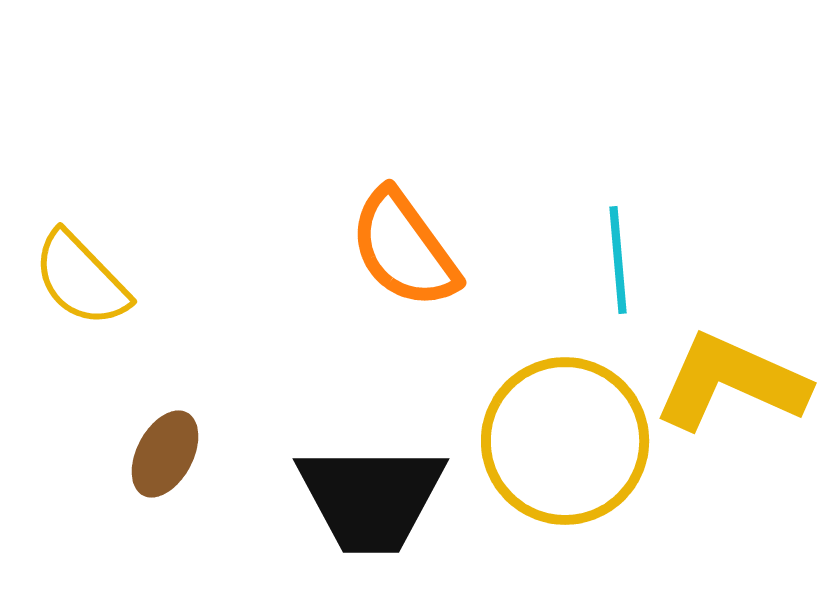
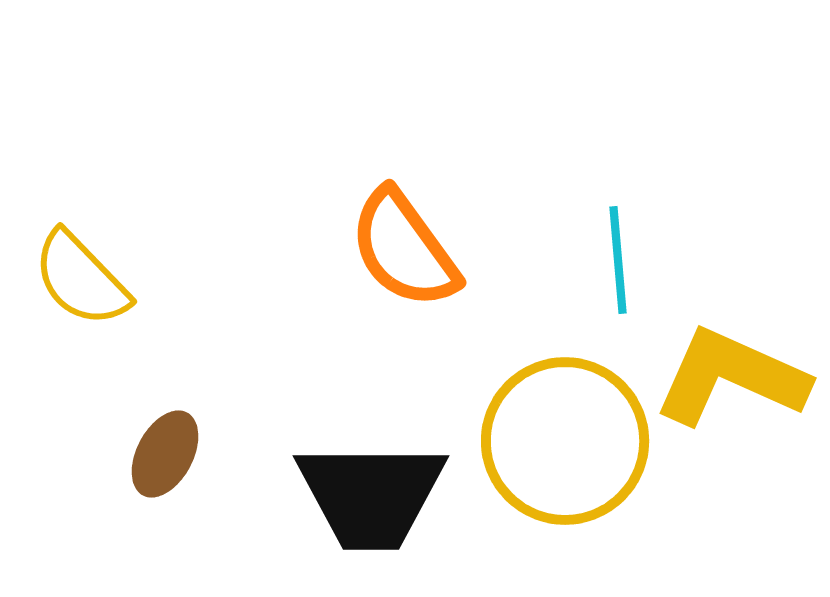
yellow L-shape: moved 5 px up
black trapezoid: moved 3 px up
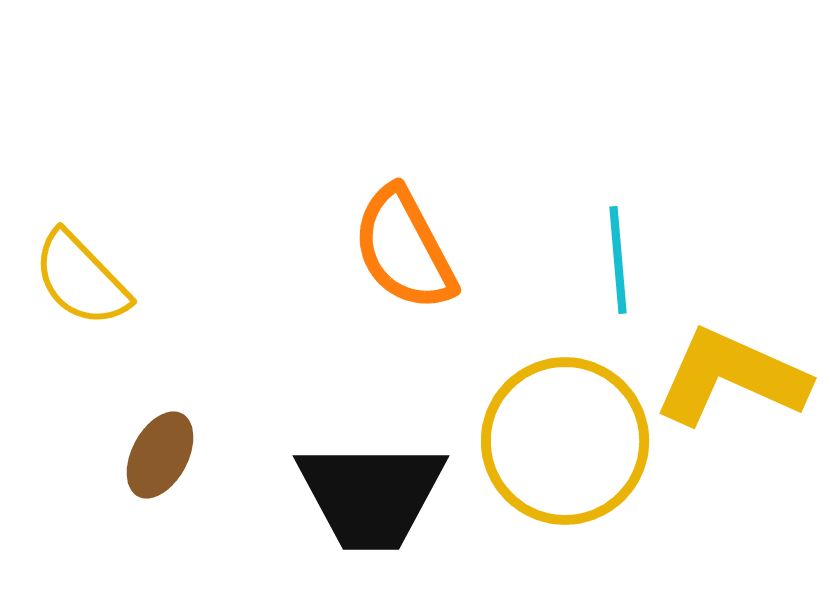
orange semicircle: rotated 8 degrees clockwise
brown ellipse: moved 5 px left, 1 px down
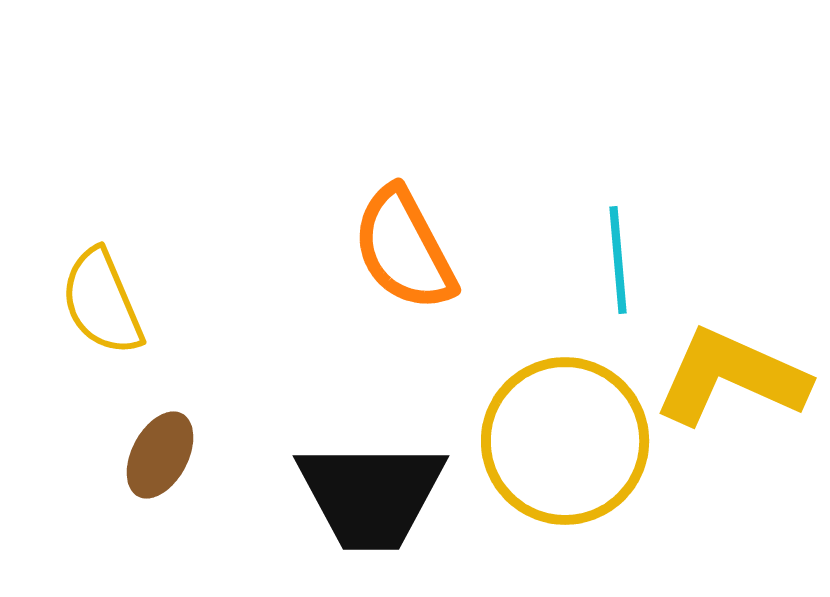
yellow semicircle: moved 21 px right, 23 px down; rotated 21 degrees clockwise
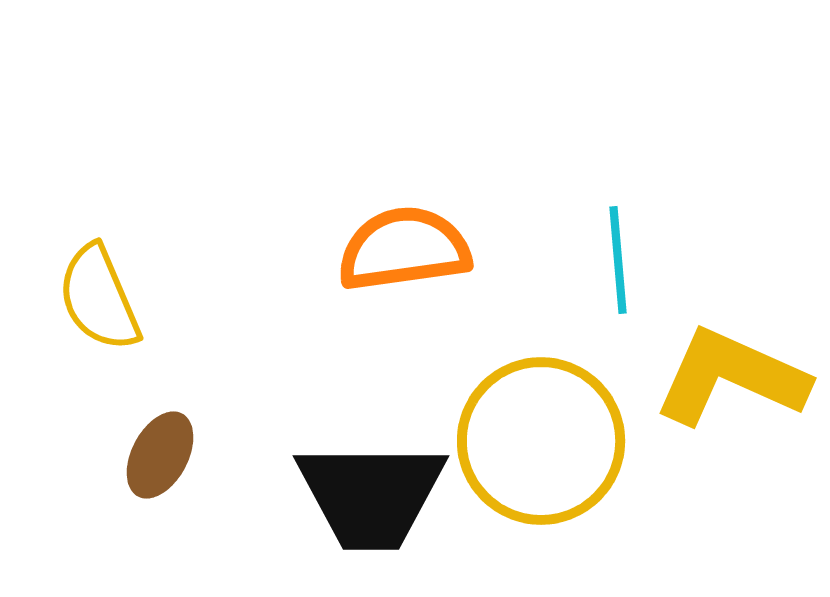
orange semicircle: rotated 110 degrees clockwise
yellow semicircle: moved 3 px left, 4 px up
yellow circle: moved 24 px left
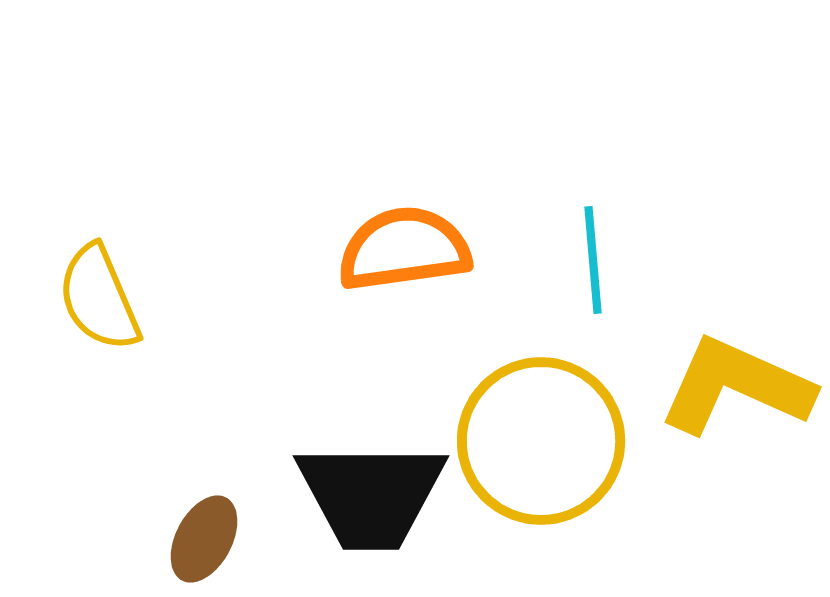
cyan line: moved 25 px left
yellow L-shape: moved 5 px right, 9 px down
brown ellipse: moved 44 px right, 84 px down
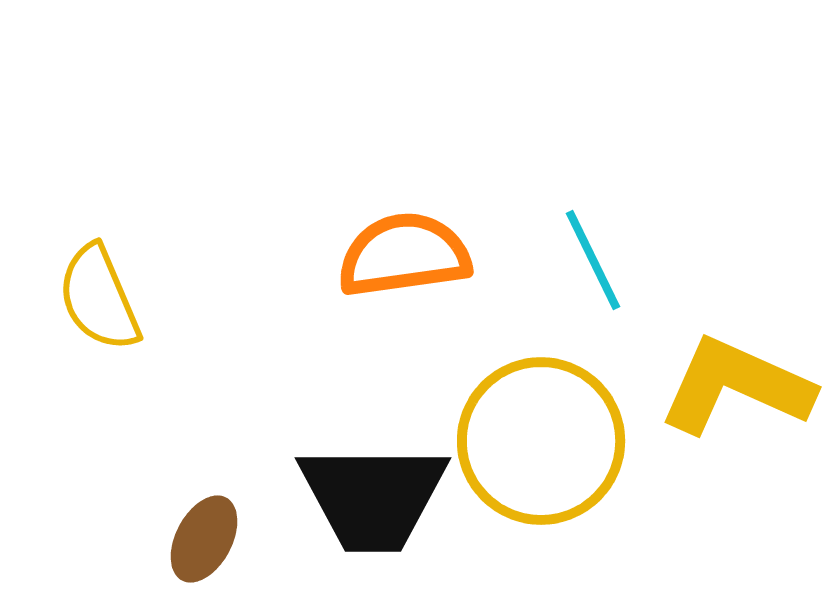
orange semicircle: moved 6 px down
cyan line: rotated 21 degrees counterclockwise
black trapezoid: moved 2 px right, 2 px down
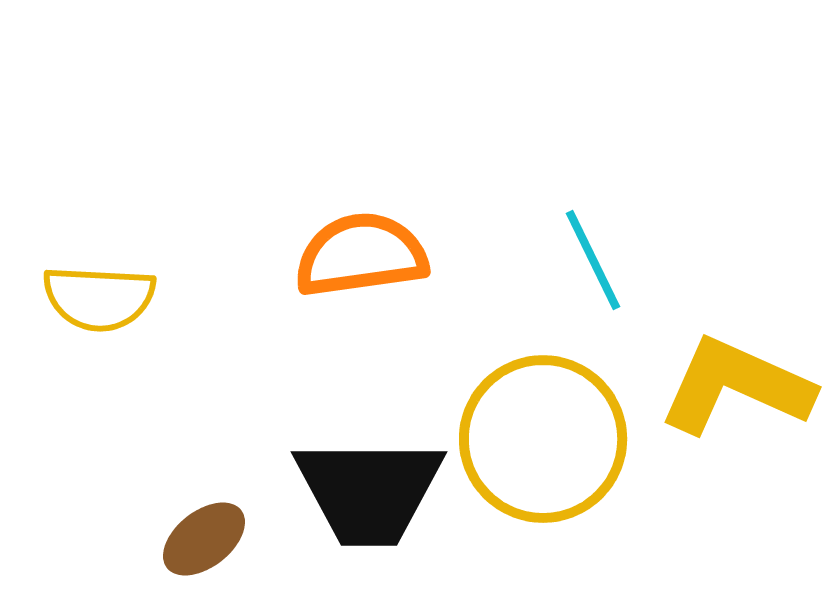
orange semicircle: moved 43 px left
yellow semicircle: rotated 64 degrees counterclockwise
yellow circle: moved 2 px right, 2 px up
black trapezoid: moved 4 px left, 6 px up
brown ellipse: rotated 24 degrees clockwise
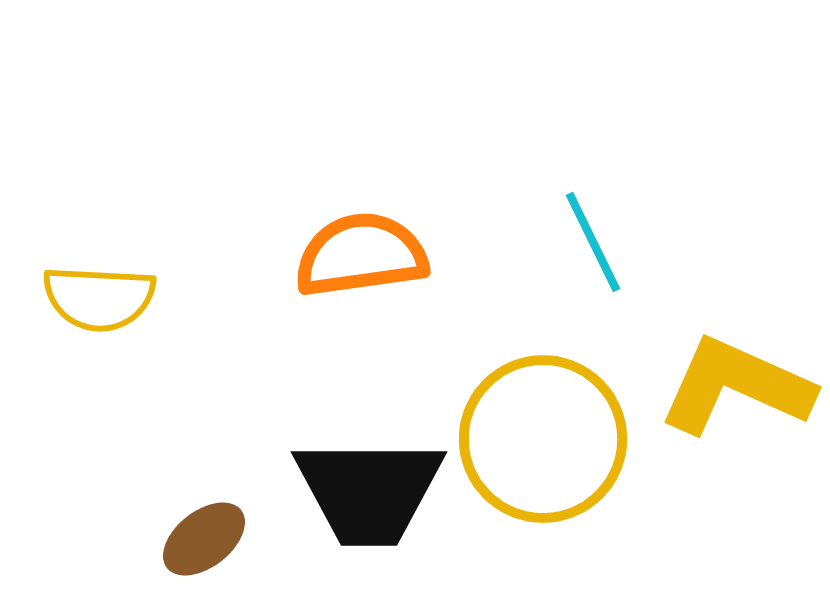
cyan line: moved 18 px up
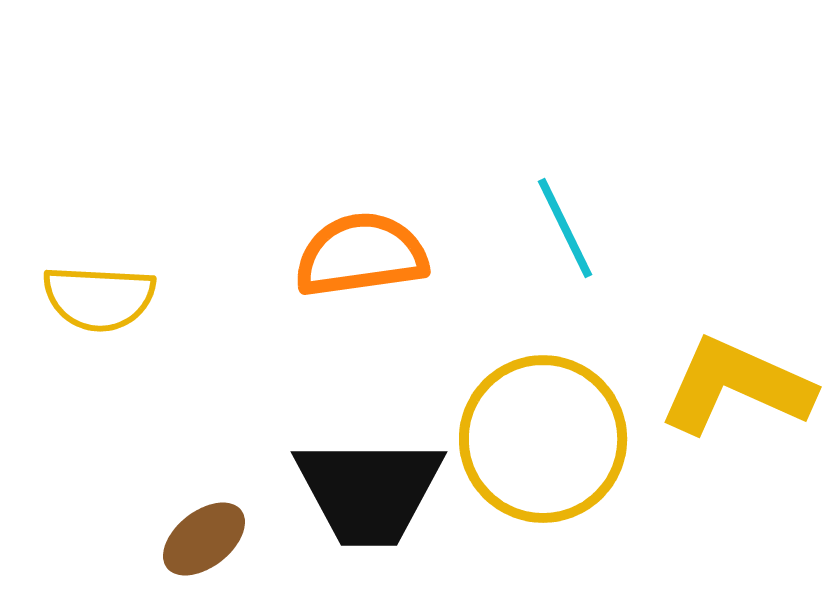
cyan line: moved 28 px left, 14 px up
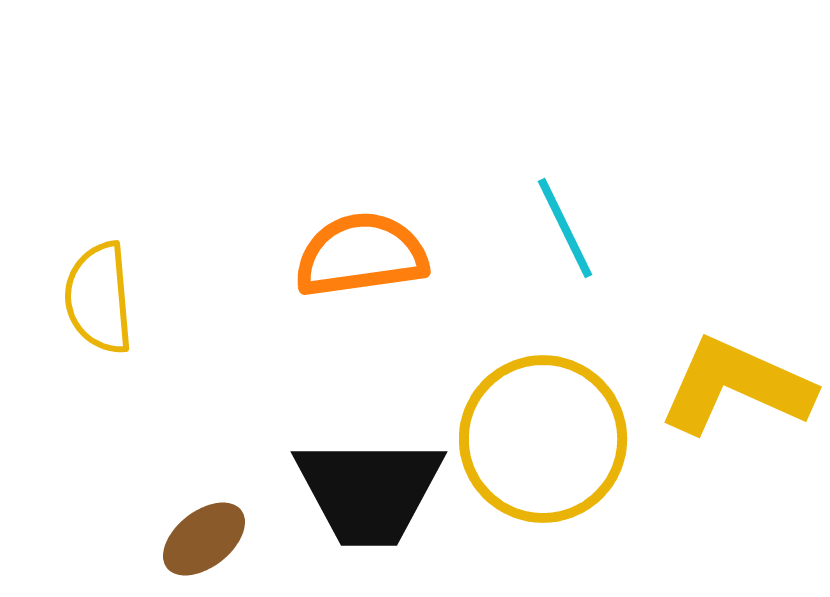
yellow semicircle: rotated 82 degrees clockwise
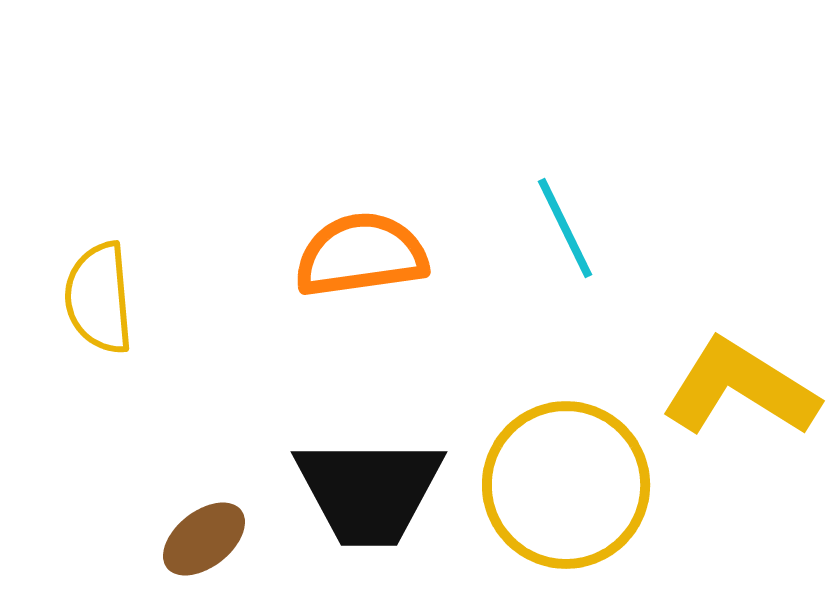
yellow L-shape: moved 4 px right, 2 px down; rotated 8 degrees clockwise
yellow circle: moved 23 px right, 46 px down
